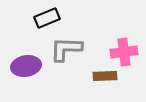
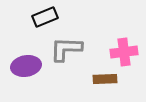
black rectangle: moved 2 px left, 1 px up
brown rectangle: moved 3 px down
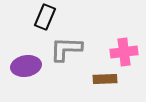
black rectangle: rotated 45 degrees counterclockwise
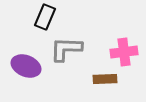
purple ellipse: rotated 32 degrees clockwise
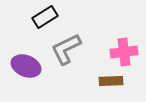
black rectangle: rotated 35 degrees clockwise
gray L-shape: rotated 28 degrees counterclockwise
brown rectangle: moved 6 px right, 2 px down
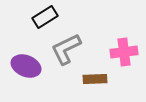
brown rectangle: moved 16 px left, 2 px up
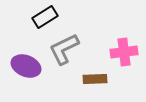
gray L-shape: moved 2 px left
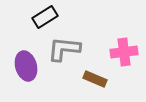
gray L-shape: rotated 32 degrees clockwise
purple ellipse: rotated 52 degrees clockwise
brown rectangle: rotated 25 degrees clockwise
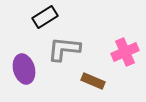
pink cross: moved 1 px right; rotated 16 degrees counterclockwise
purple ellipse: moved 2 px left, 3 px down
brown rectangle: moved 2 px left, 2 px down
